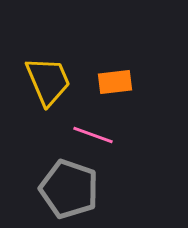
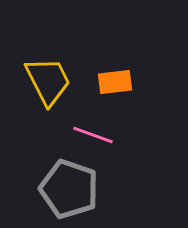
yellow trapezoid: rotated 4 degrees counterclockwise
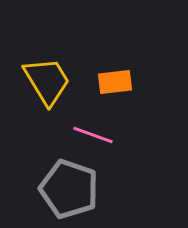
yellow trapezoid: moved 1 px left; rotated 4 degrees counterclockwise
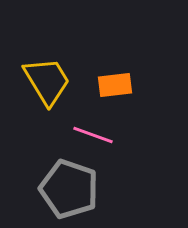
orange rectangle: moved 3 px down
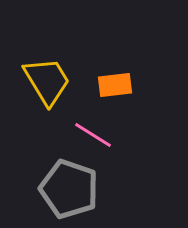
pink line: rotated 12 degrees clockwise
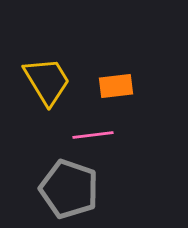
orange rectangle: moved 1 px right, 1 px down
pink line: rotated 39 degrees counterclockwise
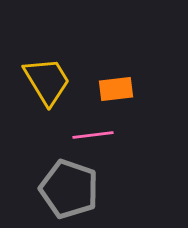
orange rectangle: moved 3 px down
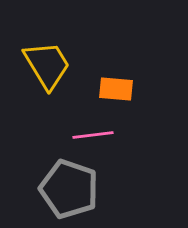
yellow trapezoid: moved 16 px up
orange rectangle: rotated 12 degrees clockwise
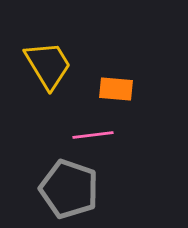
yellow trapezoid: moved 1 px right
